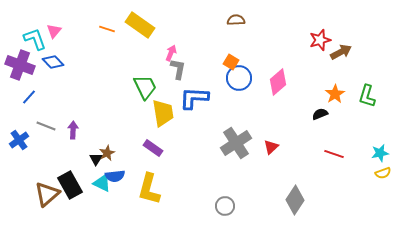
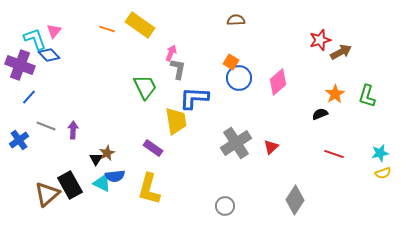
blue diamond: moved 4 px left, 7 px up
yellow trapezoid: moved 13 px right, 8 px down
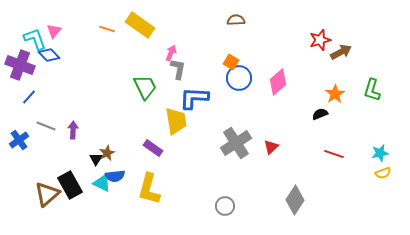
green L-shape: moved 5 px right, 6 px up
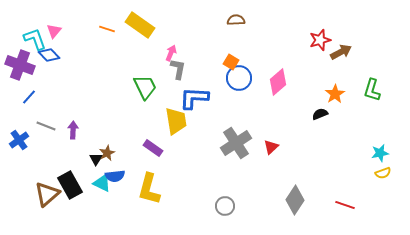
red line: moved 11 px right, 51 px down
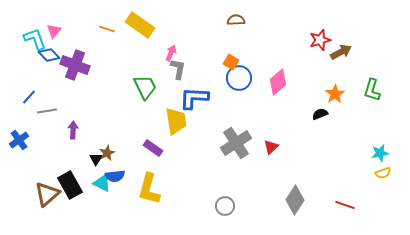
purple cross: moved 55 px right
gray line: moved 1 px right, 15 px up; rotated 30 degrees counterclockwise
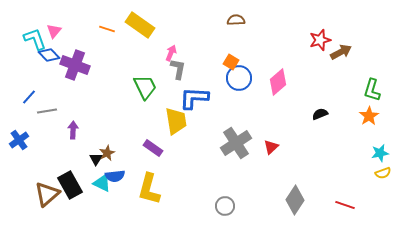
orange star: moved 34 px right, 22 px down
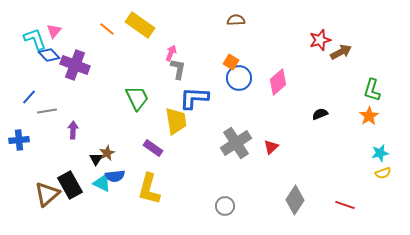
orange line: rotated 21 degrees clockwise
green trapezoid: moved 8 px left, 11 px down
blue cross: rotated 30 degrees clockwise
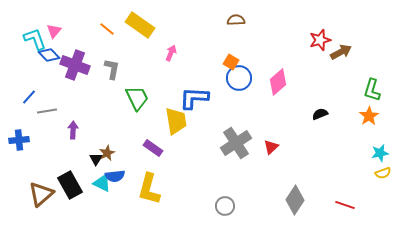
gray L-shape: moved 66 px left
brown triangle: moved 6 px left
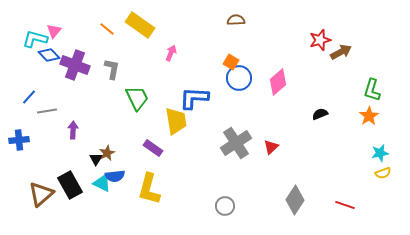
cyan L-shape: rotated 55 degrees counterclockwise
